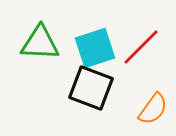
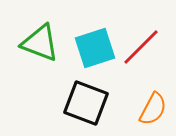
green triangle: rotated 18 degrees clockwise
black square: moved 5 px left, 15 px down
orange semicircle: rotated 8 degrees counterclockwise
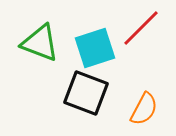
red line: moved 19 px up
black square: moved 10 px up
orange semicircle: moved 9 px left
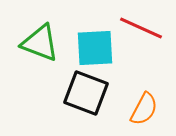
red line: rotated 69 degrees clockwise
cyan square: rotated 15 degrees clockwise
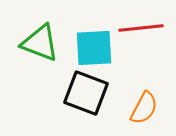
red line: rotated 30 degrees counterclockwise
cyan square: moved 1 px left
orange semicircle: moved 1 px up
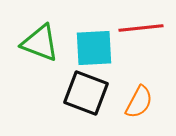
orange semicircle: moved 5 px left, 6 px up
